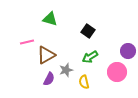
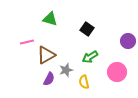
black square: moved 1 px left, 2 px up
purple circle: moved 10 px up
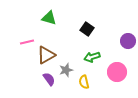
green triangle: moved 1 px left, 1 px up
green arrow: moved 2 px right; rotated 14 degrees clockwise
purple semicircle: rotated 64 degrees counterclockwise
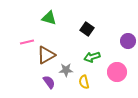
gray star: rotated 16 degrees clockwise
purple semicircle: moved 3 px down
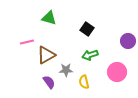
green arrow: moved 2 px left, 2 px up
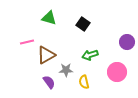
black square: moved 4 px left, 5 px up
purple circle: moved 1 px left, 1 px down
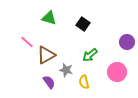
pink line: rotated 56 degrees clockwise
green arrow: rotated 21 degrees counterclockwise
gray star: rotated 16 degrees clockwise
